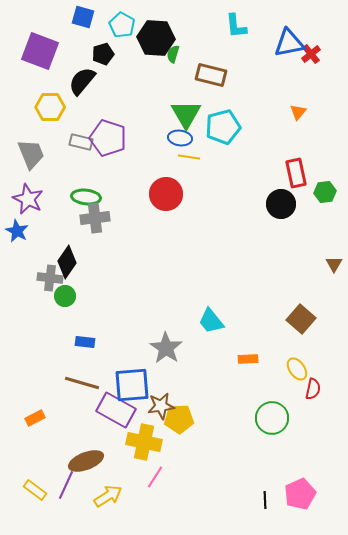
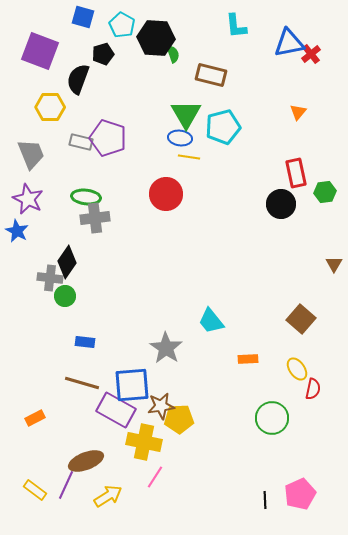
green semicircle at (173, 54): rotated 144 degrees clockwise
black semicircle at (82, 81): moved 4 px left, 2 px up; rotated 20 degrees counterclockwise
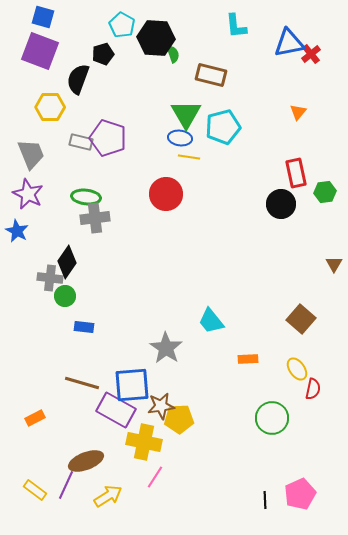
blue square at (83, 17): moved 40 px left
purple star at (28, 199): moved 5 px up
blue rectangle at (85, 342): moved 1 px left, 15 px up
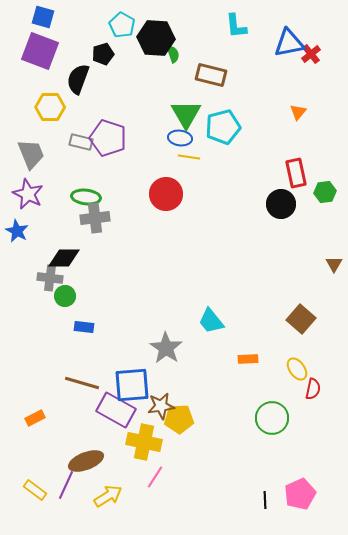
black diamond at (67, 262): moved 3 px left, 4 px up; rotated 56 degrees clockwise
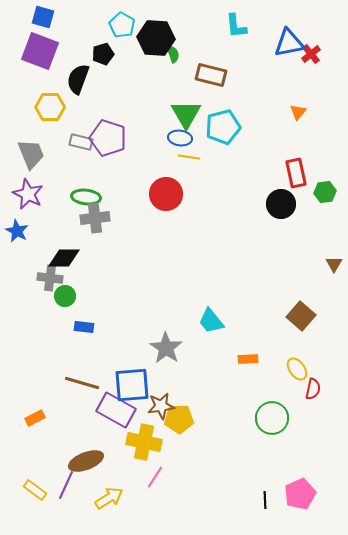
brown square at (301, 319): moved 3 px up
yellow arrow at (108, 496): moved 1 px right, 2 px down
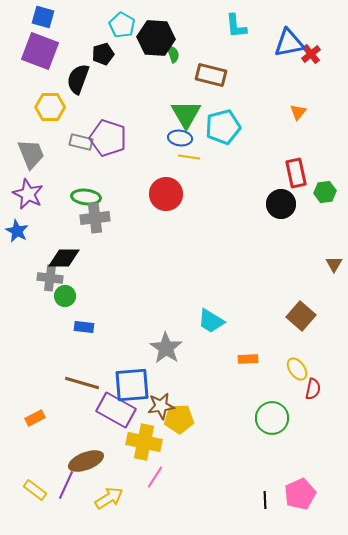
cyan trapezoid at (211, 321): rotated 20 degrees counterclockwise
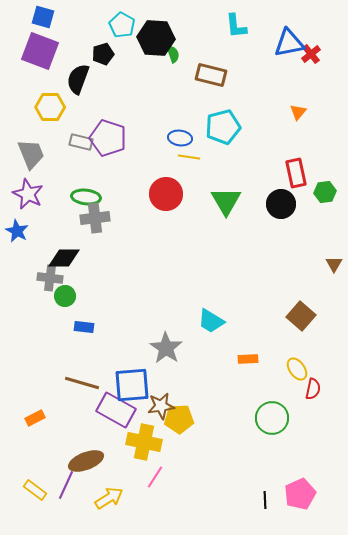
green triangle at (186, 114): moved 40 px right, 87 px down
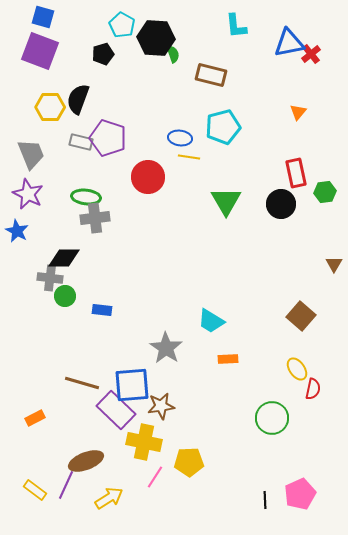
black semicircle at (78, 79): moved 20 px down
red circle at (166, 194): moved 18 px left, 17 px up
blue rectangle at (84, 327): moved 18 px right, 17 px up
orange rectangle at (248, 359): moved 20 px left
purple rectangle at (116, 410): rotated 15 degrees clockwise
yellow pentagon at (179, 419): moved 10 px right, 43 px down
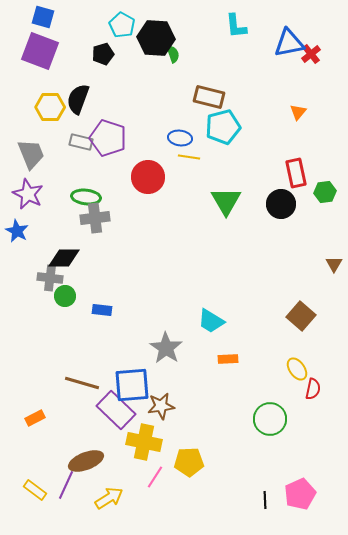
brown rectangle at (211, 75): moved 2 px left, 22 px down
green circle at (272, 418): moved 2 px left, 1 px down
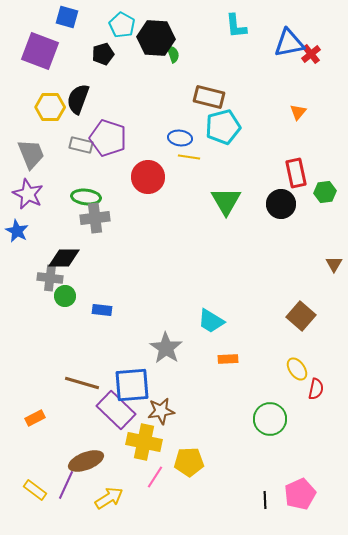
blue square at (43, 17): moved 24 px right
gray rectangle at (81, 142): moved 3 px down
red semicircle at (313, 389): moved 3 px right
brown star at (161, 406): moved 5 px down
